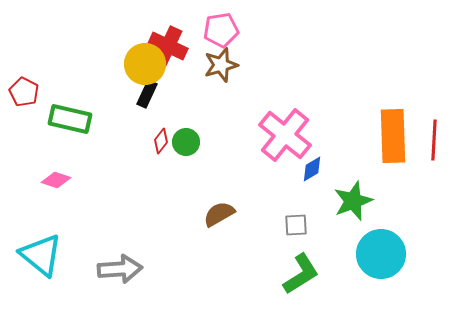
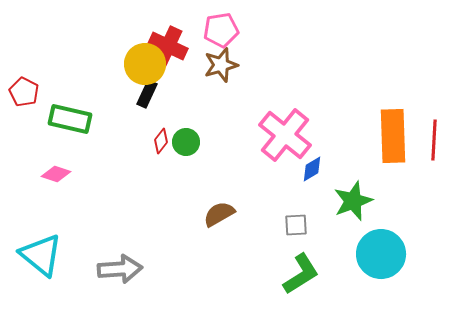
pink diamond: moved 6 px up
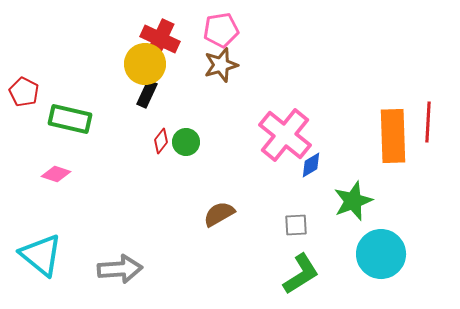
red cross: moved 8 px left, 7 px up
red line: moved 6 px left, 18 px up
blue diamond: moved 1 px left, 4 px up
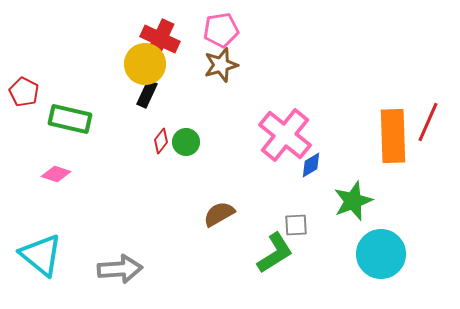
red line: rotated 21 degrees clockwise
green L-shape: moved 26 px left, 21 px up
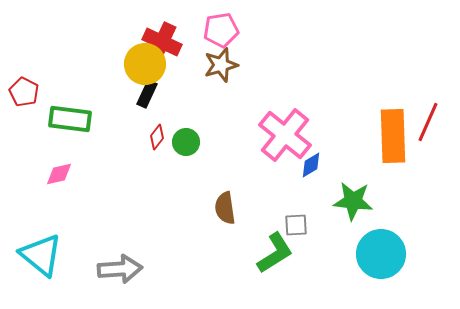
red cross: moved 2 px right, 3 px down
green rectangle: rotated 6 degrees counterclockwise
red diamond: moved 4 px left, 4 px up
pink diamond: moved 3 px right; rotated 32 degrees counterclockwise
green star: rotated 27 degrees clockwise
brown semicircle: moved 6 px right, 6 px up; rotated 68 degrees counterclockwise
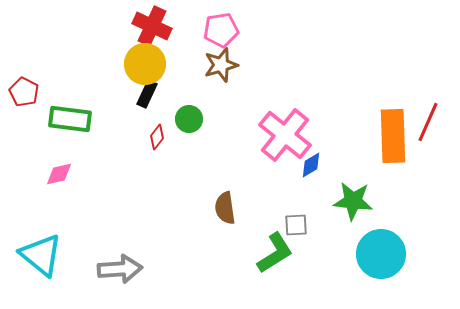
red cross: moved 10 px left, 16 px up
green circle: moved 3 px right, 23 px up
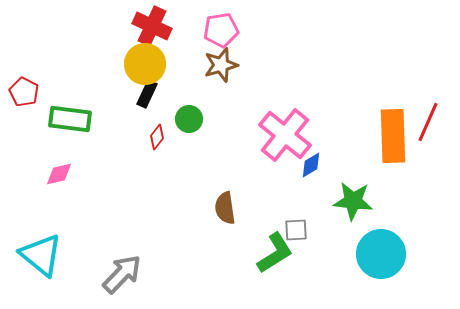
gray square: moved 5 px down
gray arrow: moved 2 px right, 5 px down; rotated 42 degrees counterclockwise
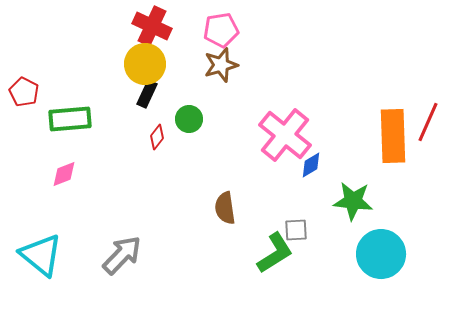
green rectangle: rotated 12 degrees counterclockwise
pink diamond: moved 5 px right; rotated 8 degrees counterclockwise
gray arrow: moved 19 px up
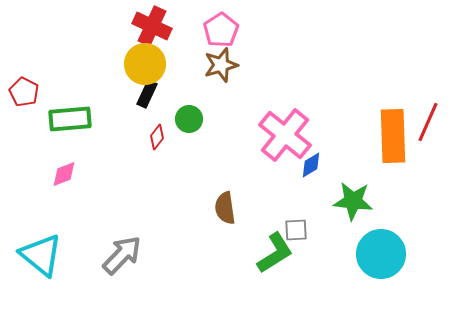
pink pentagon: rotated 24 degrees counterclockwise
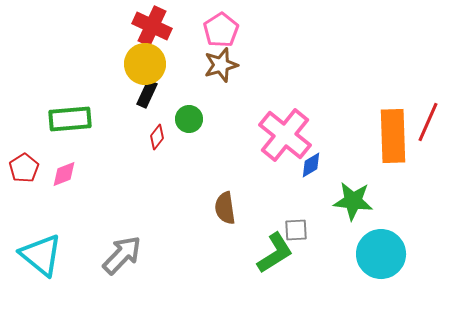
red pentagon: moved 76 px down; rotated 12 degrees clockwise
